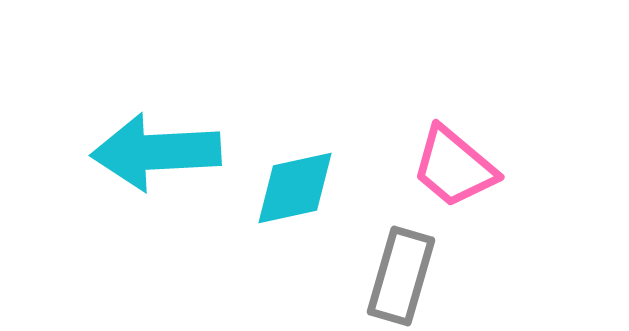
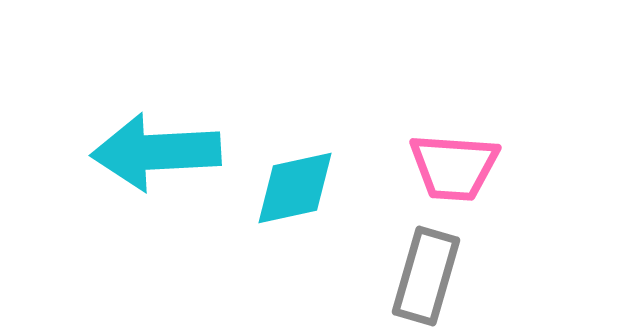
pink trapezoid: rotated 36 degrees counterclockwise
gray rectangle: moved 25 px right
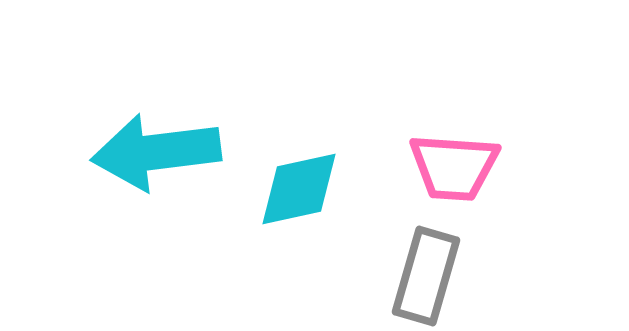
cyan arrow: rotated 4 degrees counterclockwise
cyan diamond: moved 4 px right, 1 px down
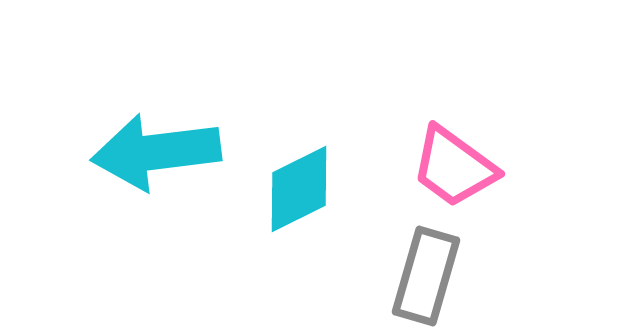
pink trapezoid: rotated 32 degrees clockwise
cyan diamond: rotated 14 degrees counterclockwise
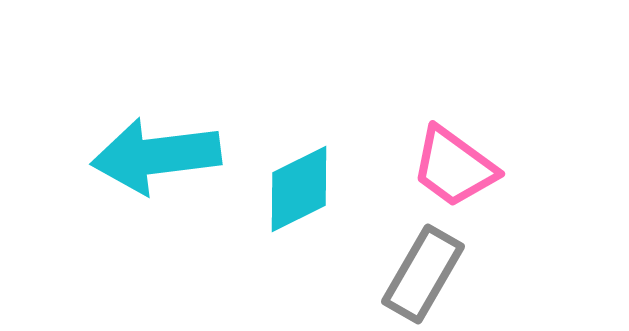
cyan arrow: moved 4 px down
gray rectangle: moved 3 px left, 2 px up; rotated 14 degrees clockwise
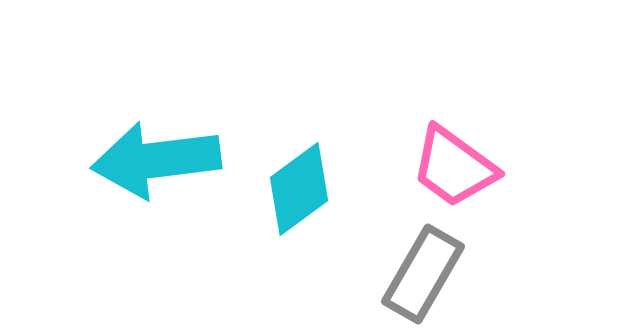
cyan arrow: moved 4 px down
cyan diamond: rotated 10 degrees counterclockwise
